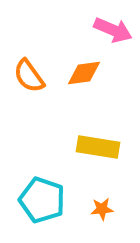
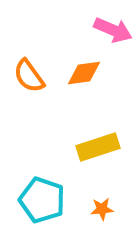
yellow rectangle: rotated 27 degrees counterclockwise
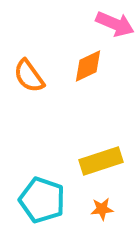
pink arrow: moved 2 px right, 6 px up
orange diamond: moved 4 px right, 7 px up; rotated 18 degrees counterclockwise
yellow rectangle: moved 3 px right, 14 px down
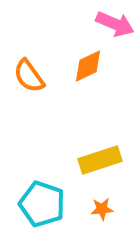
yellow rectangle: moved 1 px left, 1 px up
cyan pentagon: moved 4 px down
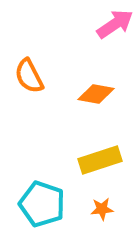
pink arrow: rotated 57 degrees counterclockwise
orange diamond: moved 8 px right, 28 px down; rotated 36 degrees clockwise
orange semicircle: rotated 9 degrees clockwise
